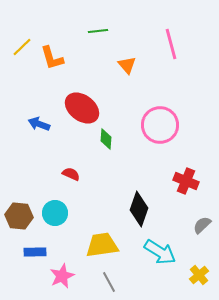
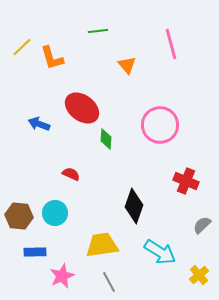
black diamond: moved 5 px left, 3 px up
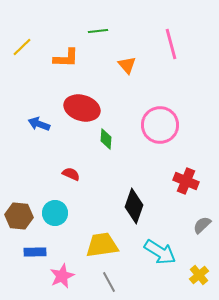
orange L-shape: moved 14 px right; rotated 72 degrees counterclockwise
red ellipse: rotated 20 degrees counterclockwise
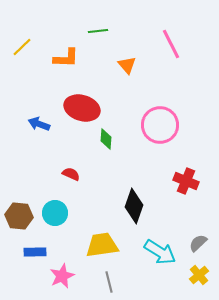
pink line: rotated 12 degrees counterclockwise
gray semicircle: moved 4 px left, 18 px down
gray line: rotated 15 degrees clockwise
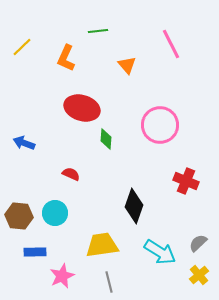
orange L-shape: rotated 112 degrees clockwise
blue arrow: moved 15 px left, 19 px down
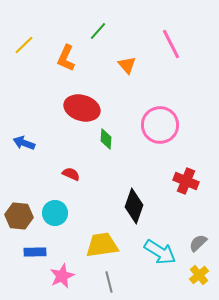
green line: rotated 42 degrees counterclockwise
yellow line: moved 2 px right, 2 px up
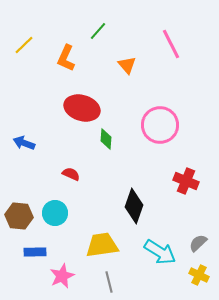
yellow cross: rotated 24 degrees counterclockwise
